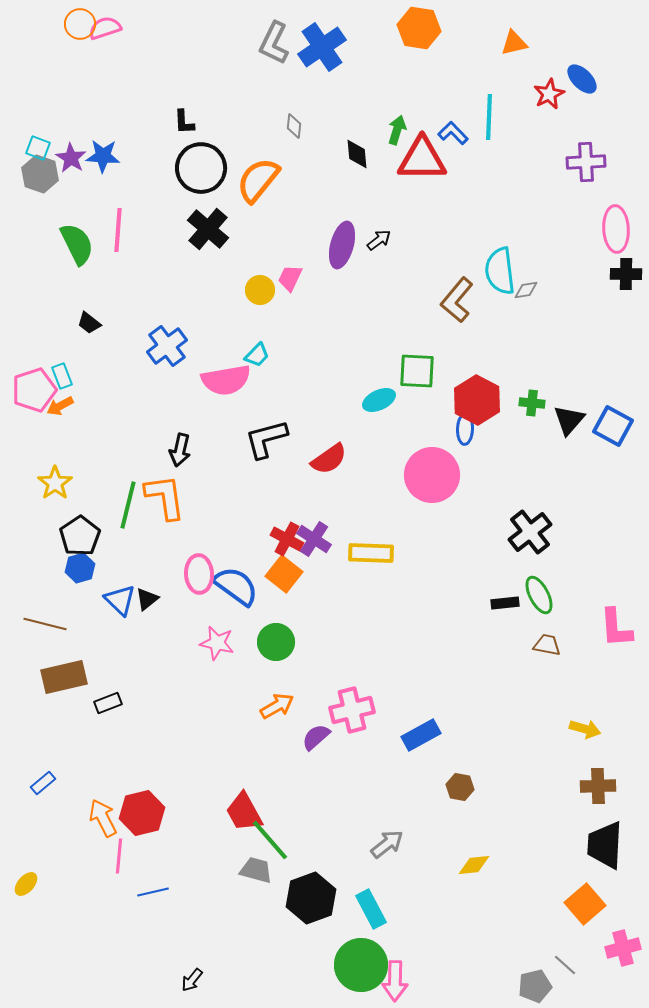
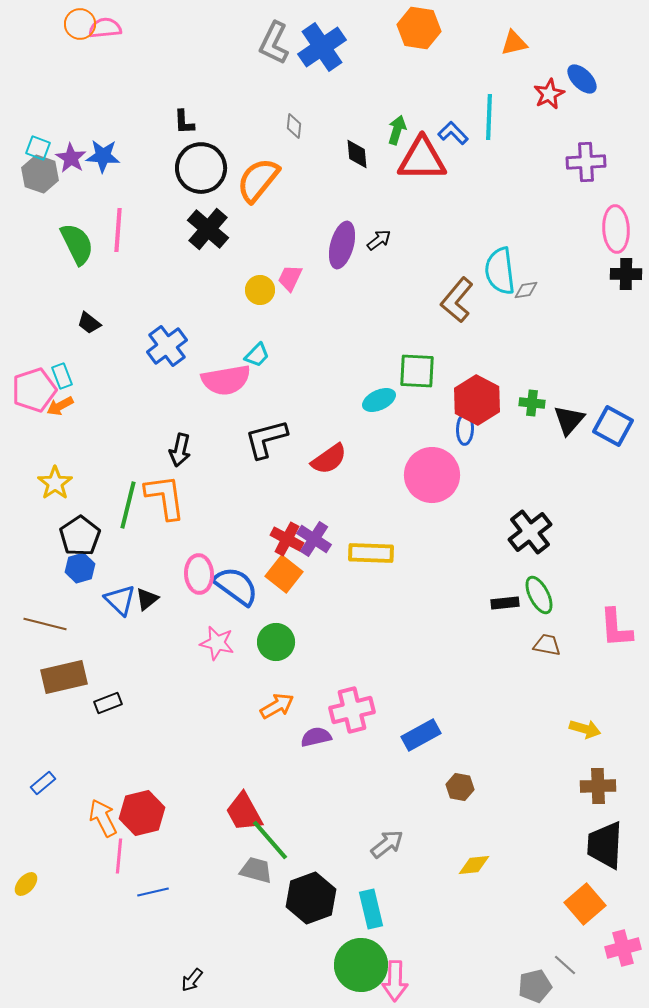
pink semicircle at (105, 28): rotated 12 degrees clockwise
purple semicircle at (316, 737): rotated 28 degrees clockwise
cyan rectangle at (371, 909): rotated 15 degrees clockwise
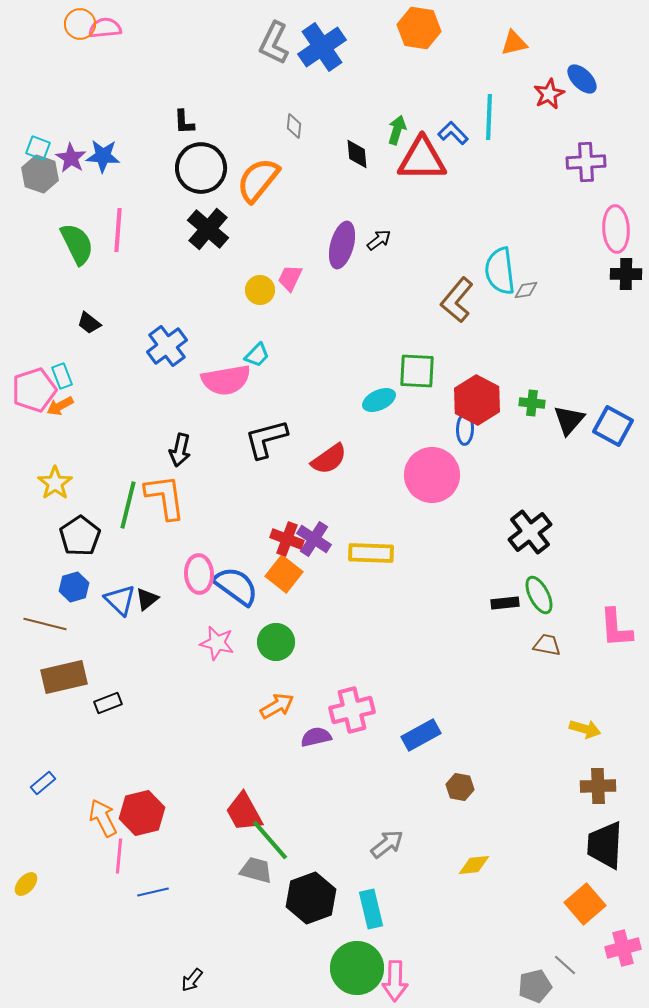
red cross at (287, 539): rotated 8 degrees counterclockwise
blue hexagon at (80, 568): moved 6 px left, 19 px down
green circle at (361, 965): moved 4 px left, 3 px down
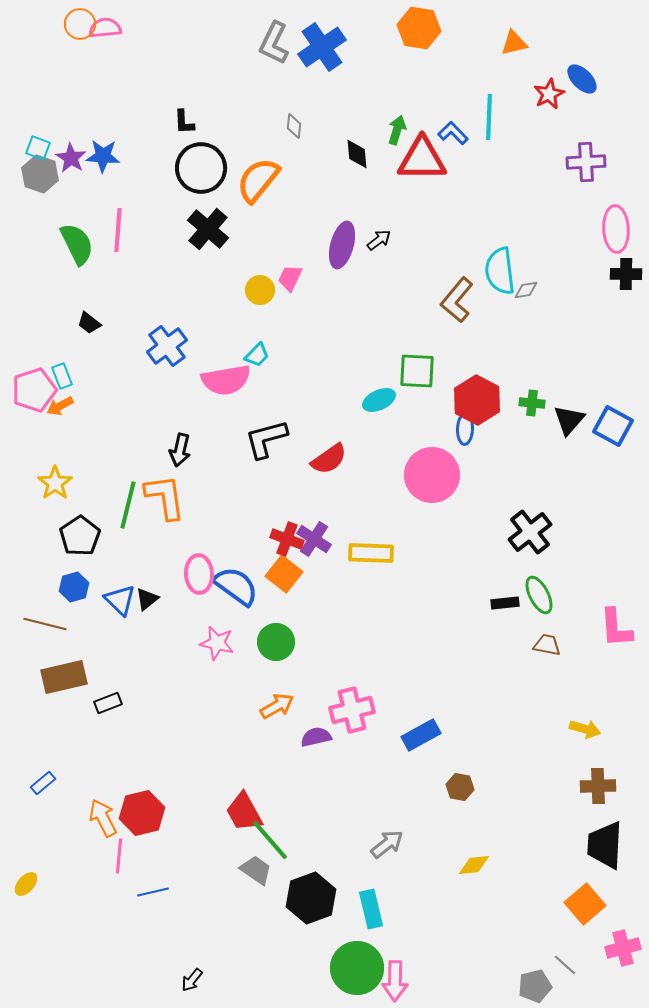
gray trapezoid at (256, 870): rotated 20 degrees clockwise
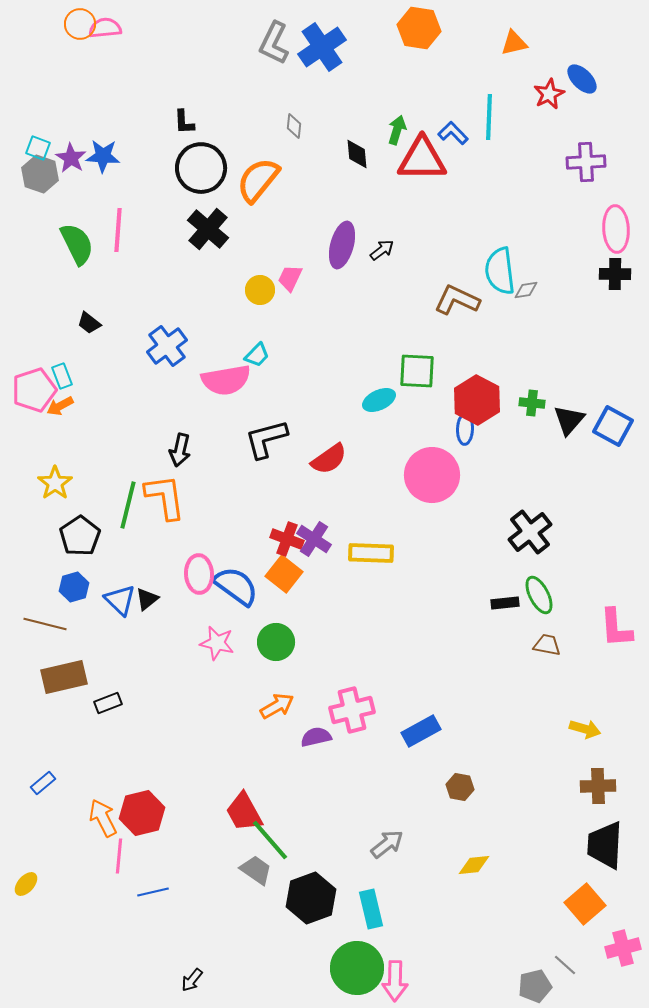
black arrow at (379, 240): moved 3 px right, 10 px down
black cross at (626, 274): moved 11 px left
brown L-shape at (457, 300): rotated 75 degrees clockwise
blue rectangle at (421, 735): moved 4 px up
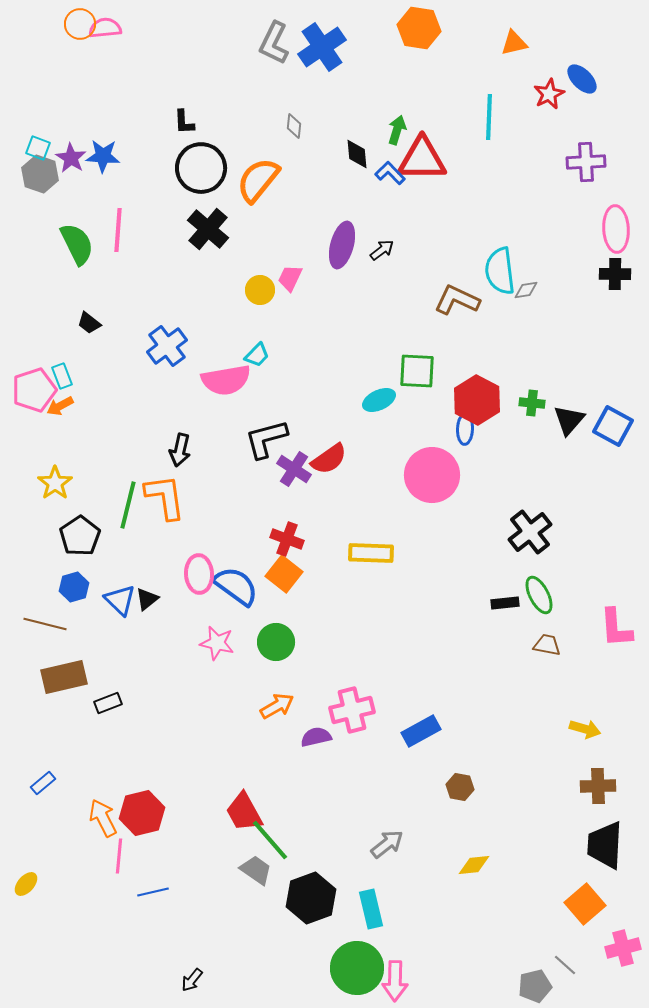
blue L-shape at (453, 133): moved 63 px left, 40 px down
purple cross at (314, 539): moved 20 px left, 70 px up
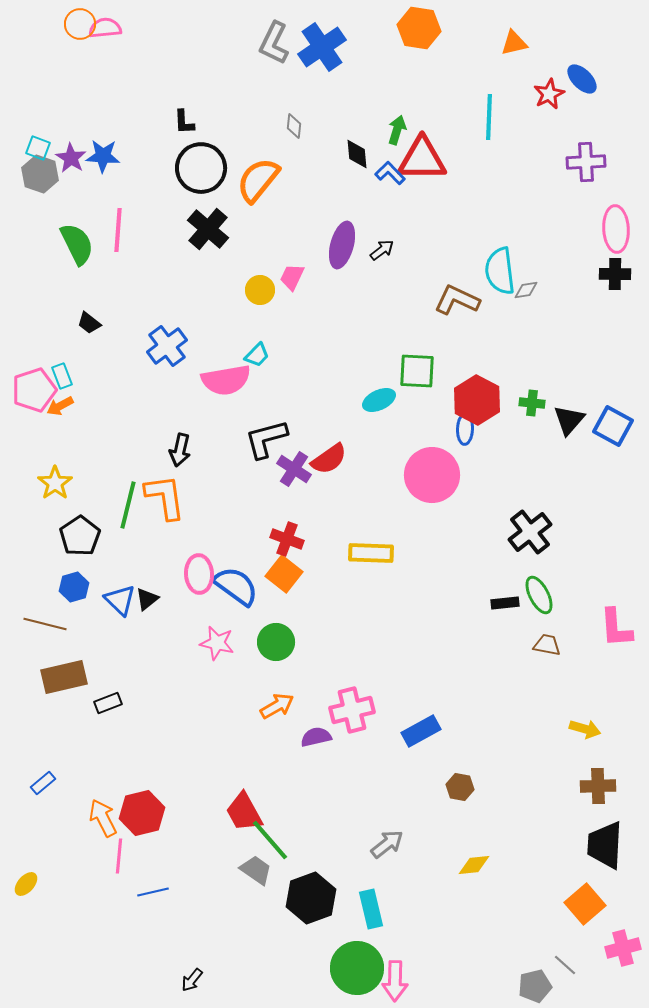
pink trapezoid at (290, 278): moved 2 px right, 1 px up
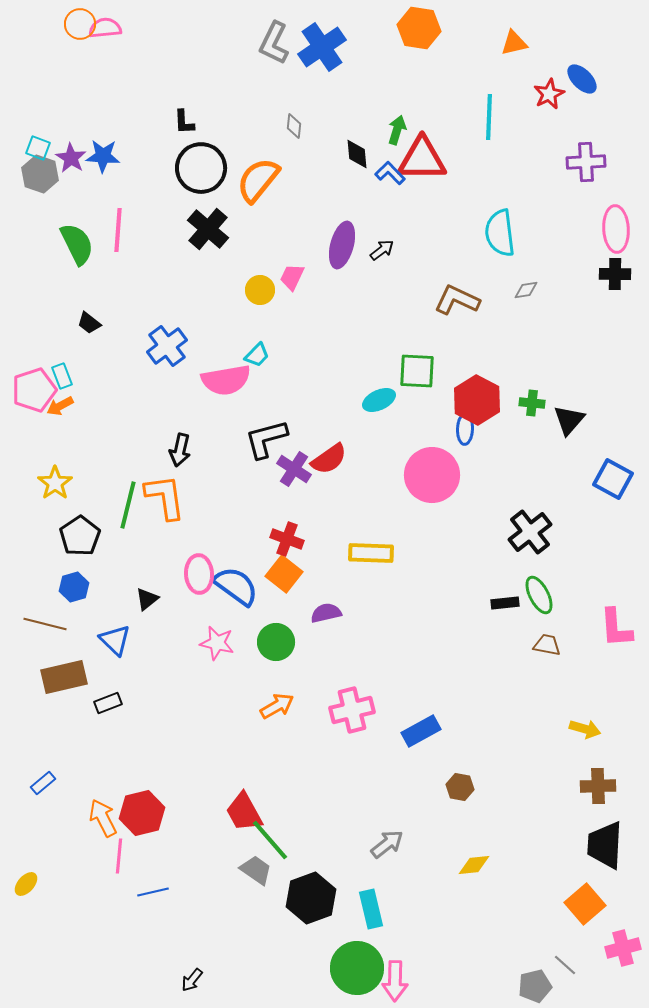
cyan semicircle at (500, 271): moved 38 px up
blue square at (613, 426): moved 53 px down
blue triangle at (120, 600): moved 5 px left, 40 px down
purple semicircle at (316, 737): moved 10 px right, 124 px up
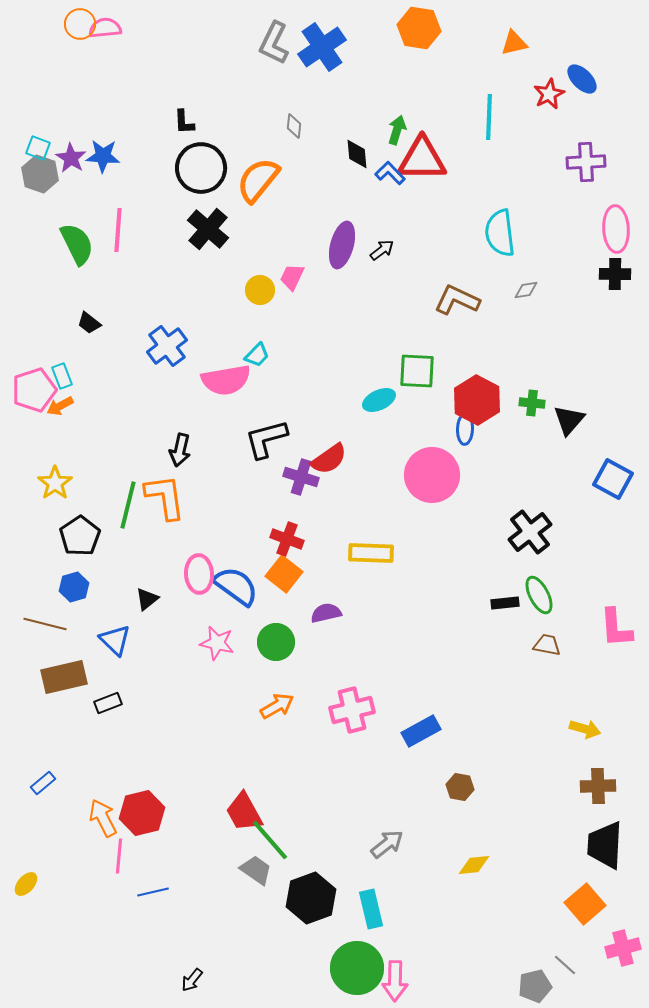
purple cross at (294, 469): moved 7 px right, 8 px down; rotated 16 degrees counterclockwise
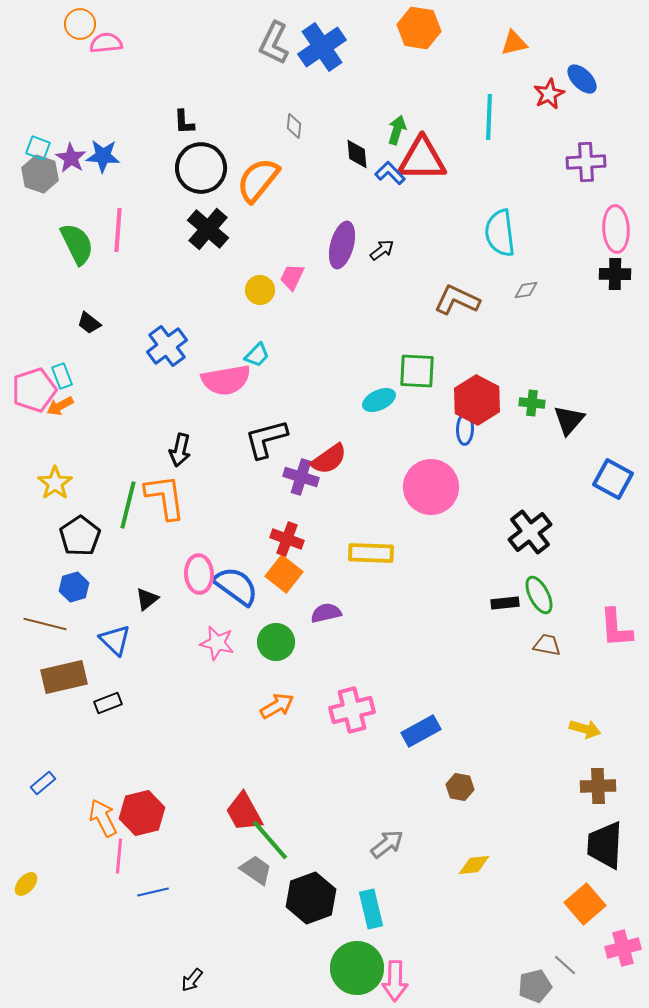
pink semicircle at (105, 28): moved 1 px right, 15 px down
pink circle at (432, 475): moved 1 px left, 12 px down
